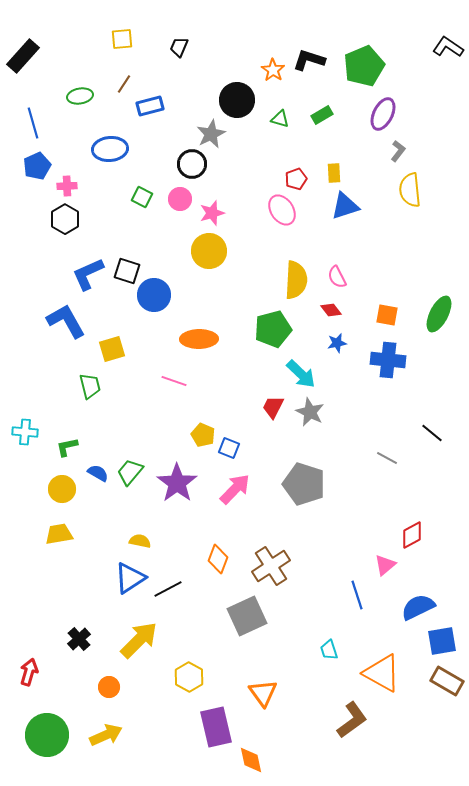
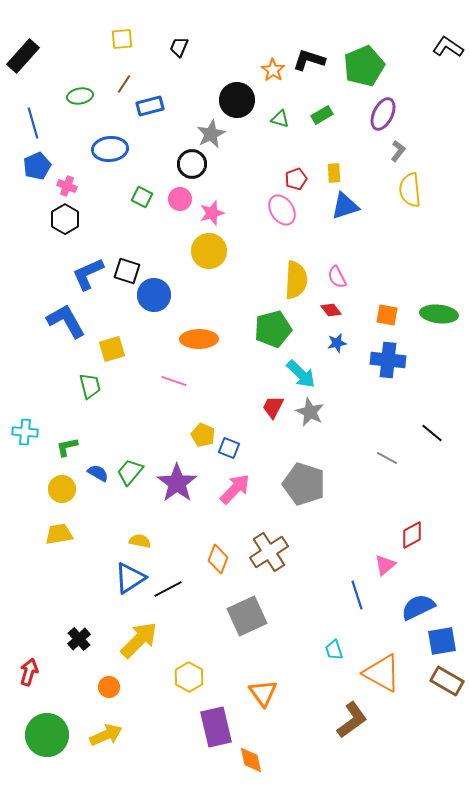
pink cross at (67, 186): rotated 24 degrees clockwise
green ellipse at (439, 314): rotated 69 degrees clockwise
brown cross at (271, 566): moved 2 px left, 14 px up
cyan trapezoid at (329, 650): moved 5 px right
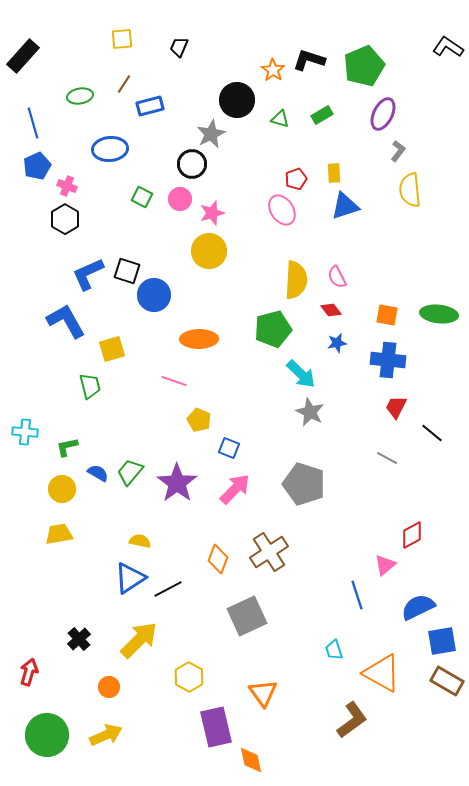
red trapezoid at (273, 407): moved 123 px right
yellow pentagon at (203, 435): moved 4 px left, 15 px up
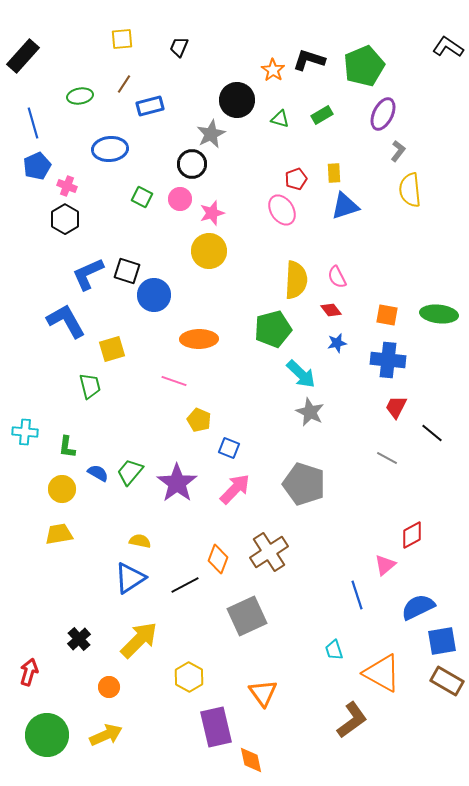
green L-shape at (67, 447): rotated 70 degrees counterclockwise
black line at (168, 589): moved 17 px right, 4 px up
